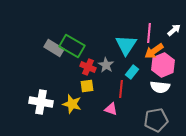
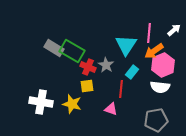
green rectangle: moved 5 px down
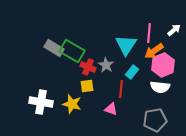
gray pentagon: moved 1 px left
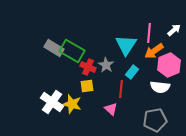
pink hexagon: moved 6 px right
white cross: moved 11 px right; rotated 25 degrees clockwise
pink triangle: rotated 24 degrees clockwise
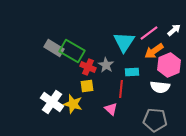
pink line: rotated 48 degrees clockwise
cyan triangle: moved 2 px left, 3 px up
cyan rectangle: rotated 48 degrees clockwise
yellow star: moved 1 px right
gray pentagon: rotated 15 degrees clockwise
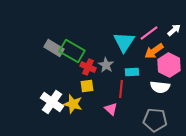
pink hexagon: rotated 10 degrees counterclockwise
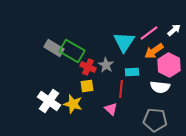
white cross: moved 3 px left, 1 px up
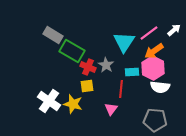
gray rectangle: moved 1 px left, 13 px up
pink hexagon: moved 16 px left, 3 px down
pink triangle: rotated 24 degrees clockwise
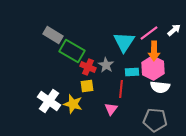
orange arrow: rotated 54 degrees counterclockwise
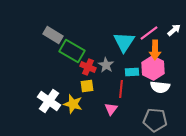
orange arrow: moved 1 px right, 1 px up
